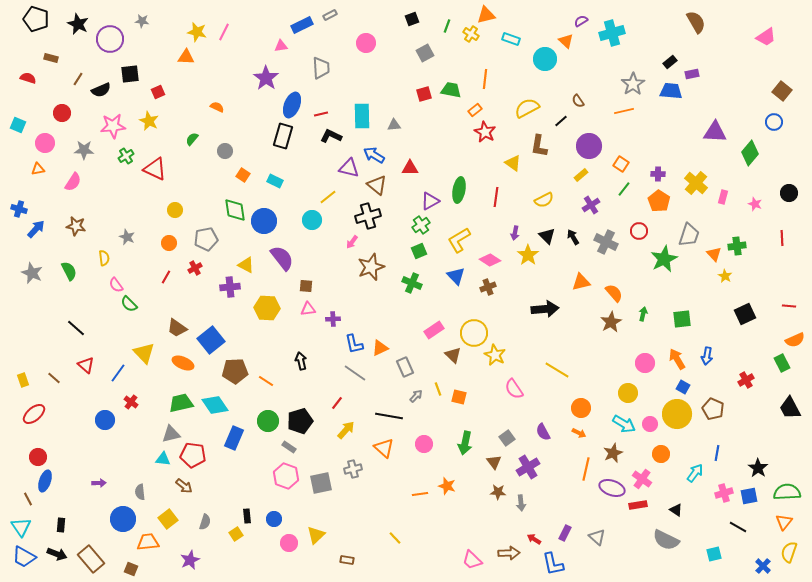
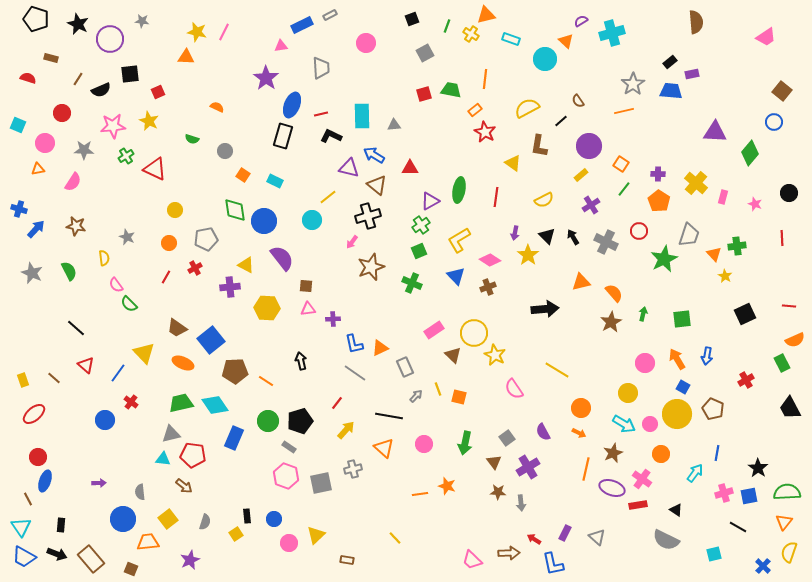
brown semicircle at (696, 22): rotated 25 degrees clockwise
green semicircle at (192, 139): rotated 112 degrees counterclockwise
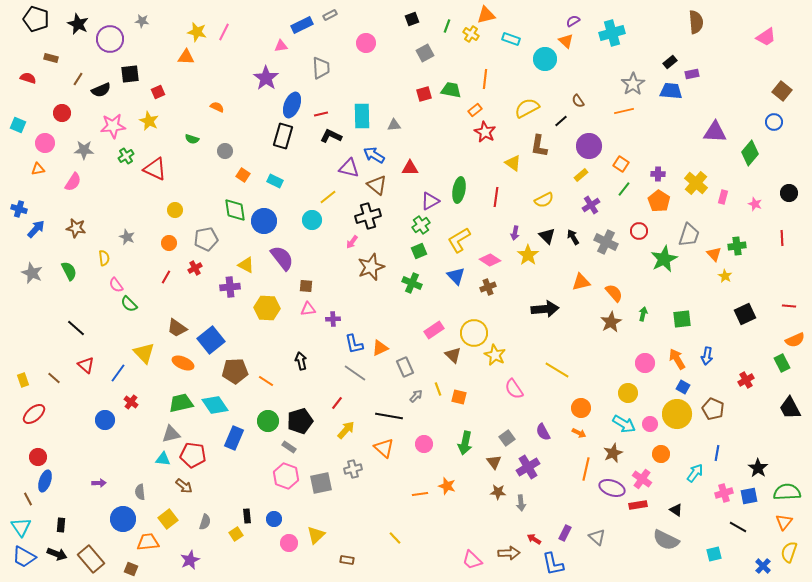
purple semicircle at (581, 21): moved 8 px left
brown star at (76, 226): moved 2 px down
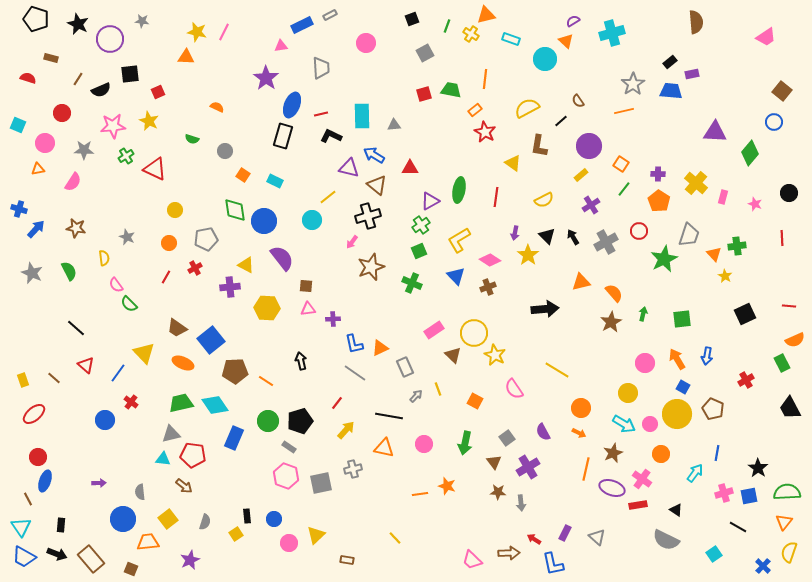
gray cross at (606, 242): rotated 35 degrees clockwise
orange square at (459, 397): moved 16 px right, 4 px down; rotated 14 degrees clockwise
orange triangle at (384, 448): rotated 30 degrees counterclockwise
cyan square at (714, 554): rotated 21 degrees counterclockwise
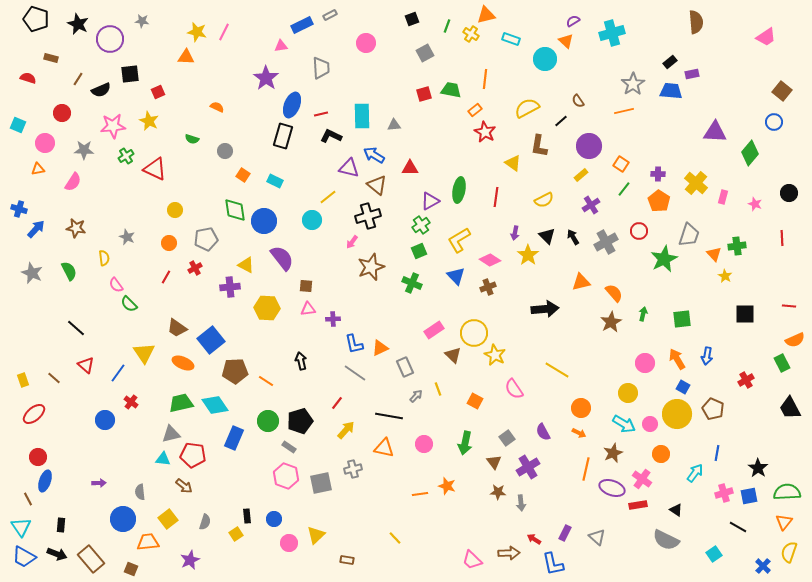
black square at (745, 314): rotated 25 degrees clockwise
yellow triangle at (144, 353): rotated 10 degrees clockwise
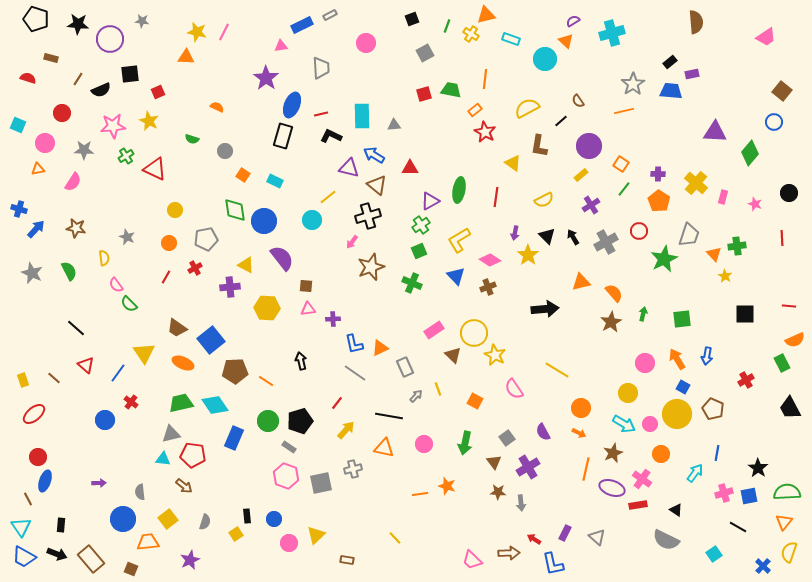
black star at (78, 24): rotated 20 degrees counterclockwise
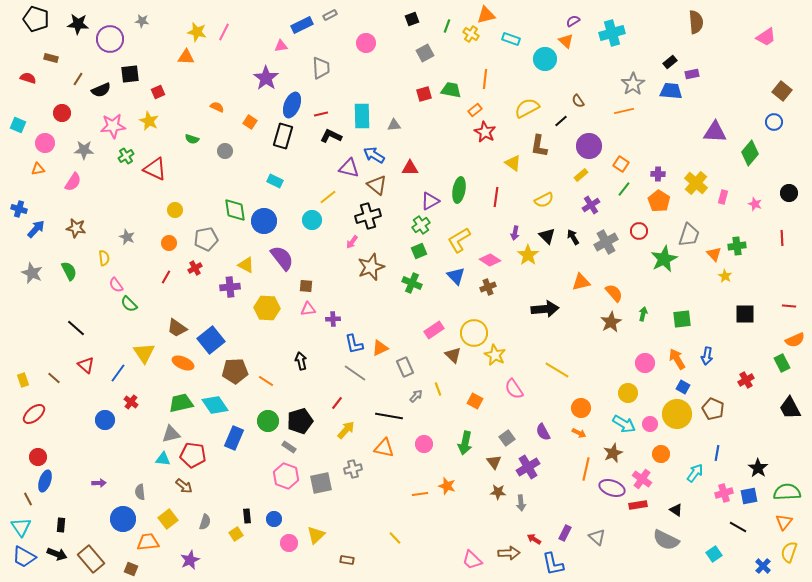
orange square at (243, 175): moved 7 px right, 53 px up
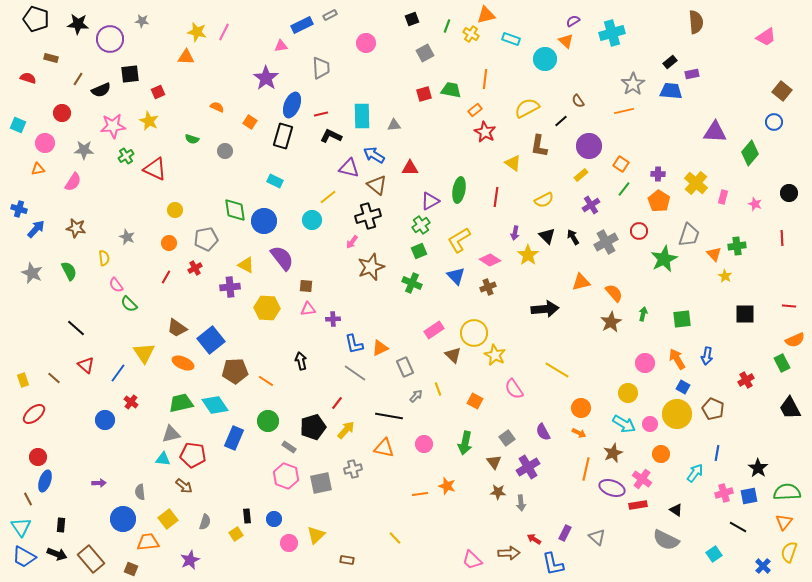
black pentagon at (300, 421): moved 13 px right, 6 px down
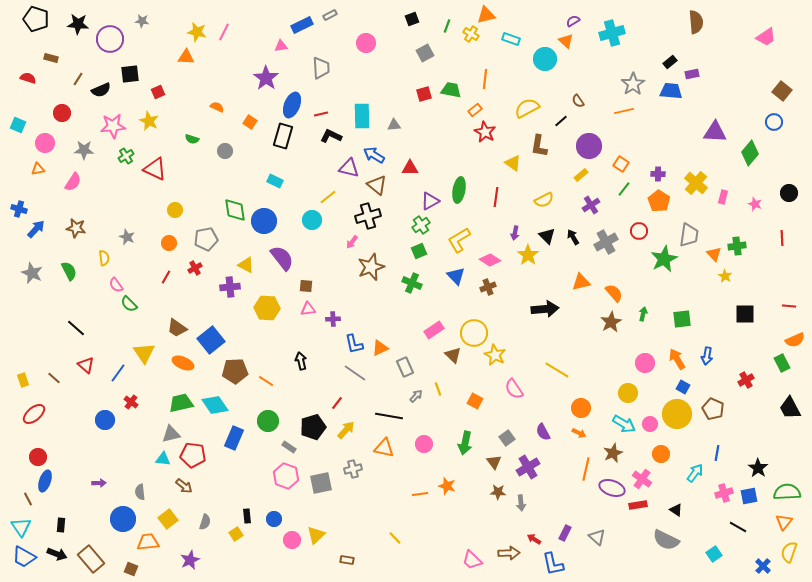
gray trapezoid at (689, 235): rotated 10 degrees counterclockwise
pink circle at (289, 543): moved 3 px right, 3 px up
